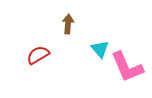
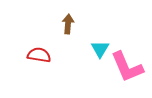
cyan triangle: rotated 12 degrees clockwise
red semicircle: moved 1 px right; rotated 40 degrees clockwise
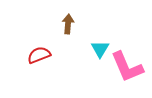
red semicircle: rotated 30 degrees counterclockwise
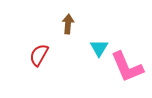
cyan triangle: moved 1 px left, 1 px up
red semicircle: rotated 40 degrees counterclockwise
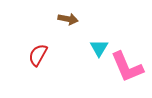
brown arrow: moved 5 px up; rotated 96 degrees clockwise
red semicircle: moved 1 px left
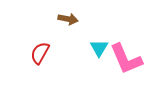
red semicircle: moved 2 px right, 2 px up
pink L-shape: moved 1 px left, 8 px up
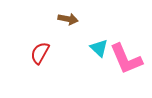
cyan triangle: rotated 18 degrees counterclockwise
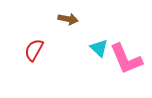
red semicircle: moved 6 px left, 3 px up
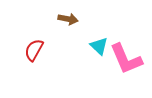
cyan triangle: moved 2 px up
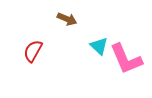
brown arrow: moved 1 px left; rotated 12 degrees clockwise
red semicircle: moved 1 px left, 1 px down
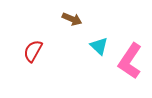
brown arrow: moved 5 px right
pink L-shape: moved 4 px right, 2 px down; rotated 57 degrees clockwise
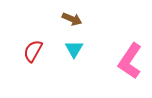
cyan triangle: moved 25 px left, 3 px down; rotated 18 degrees clockwise
